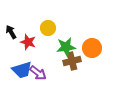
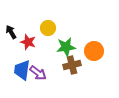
orange circle: moved 2 px right, 3 px down
brown cross: moved 4 px down
blue trapezoid: rotated 115 degrees clockwise
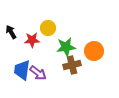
red star: moved 4 px right, 2 px up; rotated 21 degrees counterclockwise
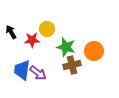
yellow circle: moved 1 px left, 1 px down
green star: rotated 24 degrees clockwise
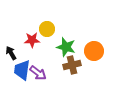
black arrow: moved 21 px down
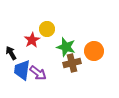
red star: rotated 28 degrees counterclockwise
brown cross: moved 2 px up
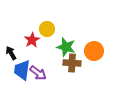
brown cross: rotated 18 degrees clockwise
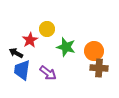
red star: moved 2 px left
black arrow: moved 5 px right; rotated 32 degrees counterclockwise
brown cross: moved 27 px right, 5 px down
purple arrow: moved 10 px right
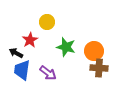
yellow circle: moved 7 px up
